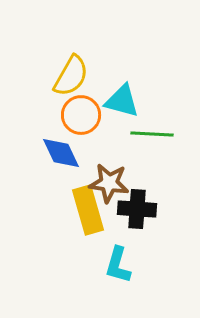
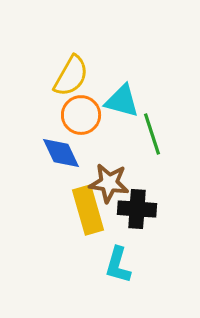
green line: rotated 69 degrees clockwise
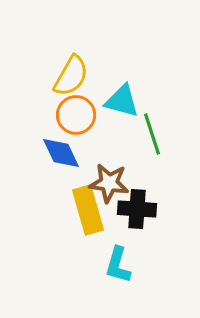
orange circle: moved 5 px left
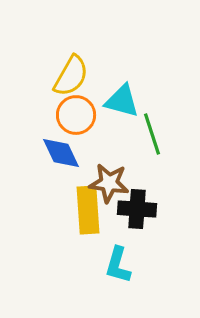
yellow rectangle: rotated 12 degrees clockwise
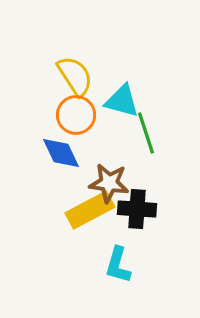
yellow semicircle: moved 4 px right; rotated 63 degrees counterclockwise
green line: moved 6 px left, 1 px up
yellow rectangle: moved 2 px right; rotated 66 degrees clockwise
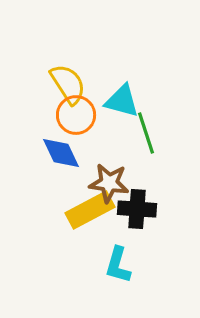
yellow semicircle: moved 7 px left, 8 px down
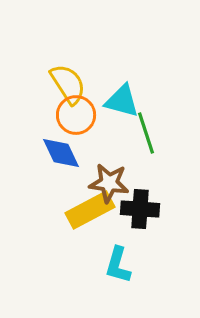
black cross: moved 3 px right
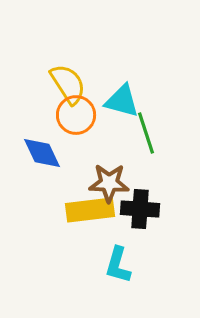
blue diamond: moved 19 px left
brown star: rotated 6 degrees counterclockwise
yellow rectangle: rotated 21 degrees clockwise
